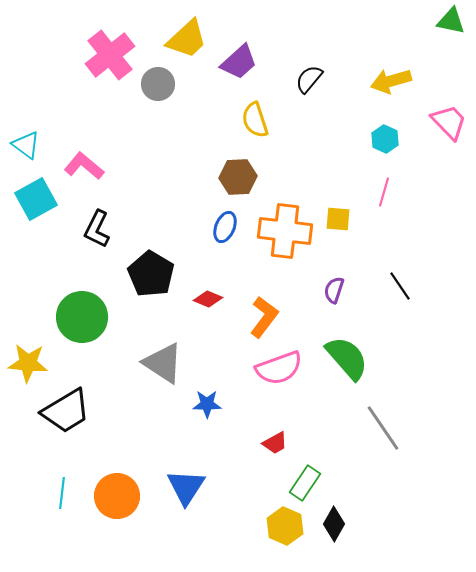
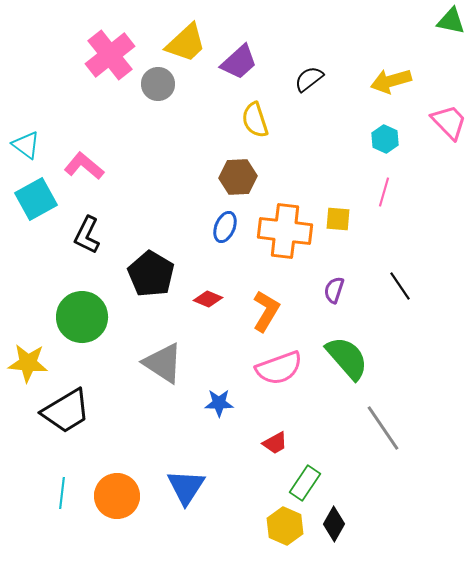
yellow trapezoid: moved 1 px left, 4 px down
black semicircle: rotated 12 degrees clockwise
black L-shape: moved 10 px left, 6 px down
orange L-shape: moved 2 px right, 6 px up; rotated 6 degrees counterclockwise
blue star: moved 12 px right, 1 px up
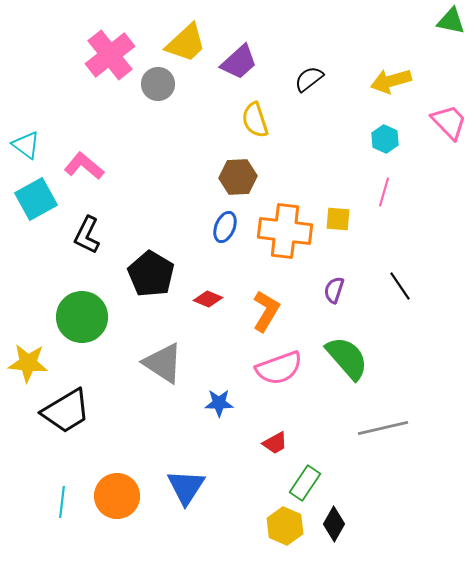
gray line: rotated 69 degrees counterclockwise
cyan line: moved 9 px down
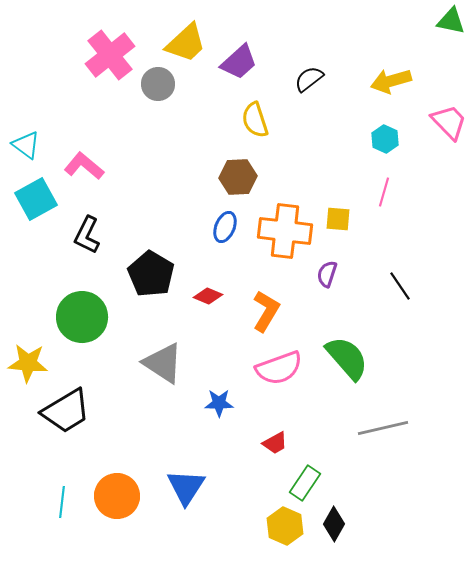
purple semicircle: moved 7 px left, 16 px up
red diamond: moved 3 px up
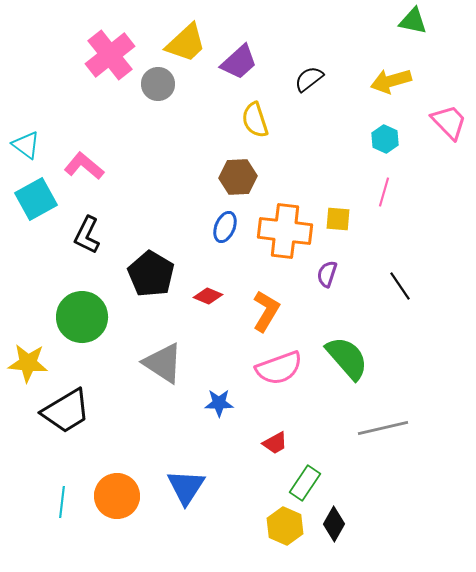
green triangle: moved 38 px left
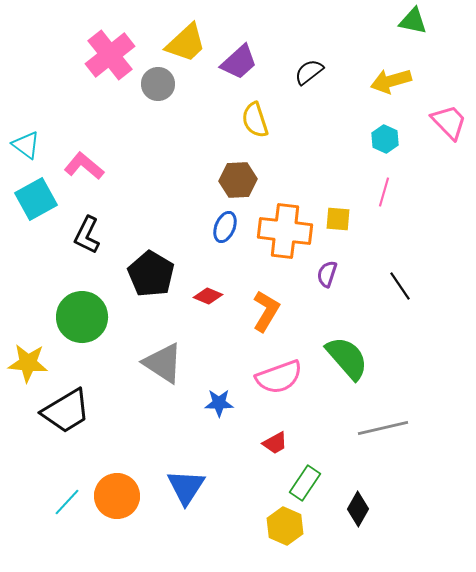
black semicircle: moved 7 px up
brown hexagon: moved 3 px down
pink semicircle: moved 9 px down
cyan line: moved 5 px right; rotated 36 degrees clockwise
black diamond: moved 24 px right, 15 px up
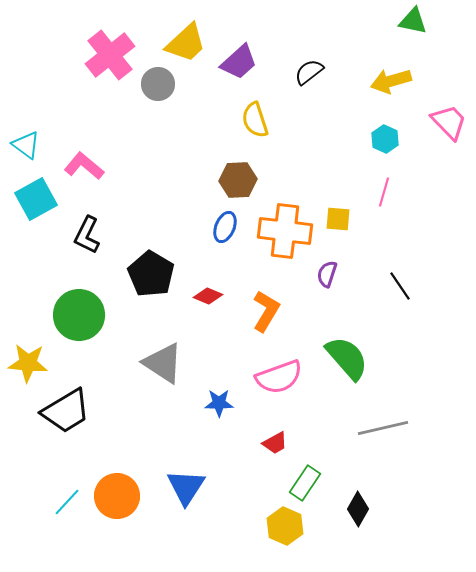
green circle: moved 3 px left, 2 px up
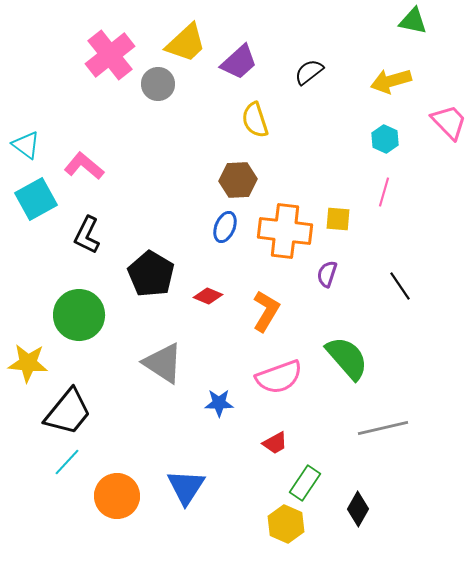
black trapezoid: moved 2 px right, 1 px down; rotated 20 degrees counterclockwise
cyan line: moved 40 px up
yellow hexagon: moved 1 px right, 2 px up
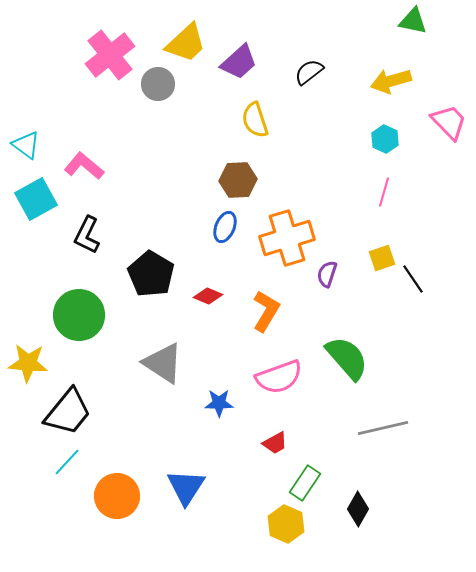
yellow square: moved 44 px right, 39 px down; rotated 24 degrees counterclockwise
orange cross: moved 2 px right, 7 px down; rotated 24 degrees counterclockwise
black line: moved 13 px right, 7 px up
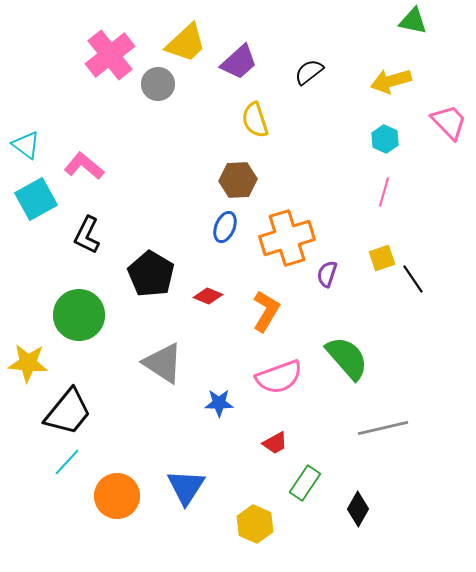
yellow hexagon: moved 31 px left
